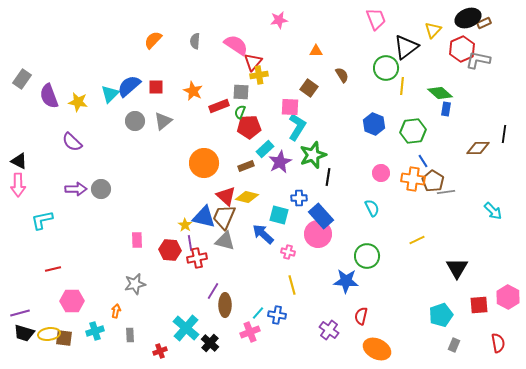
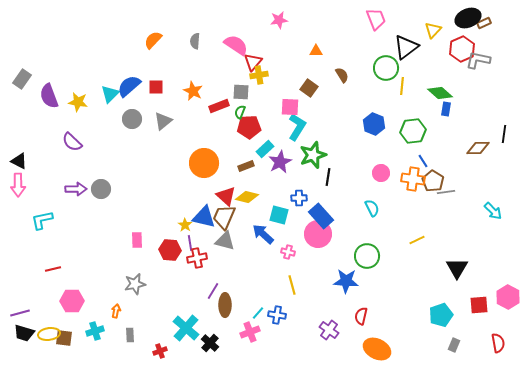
gray circle at (135, 121): moved 3 px left, 2 px up
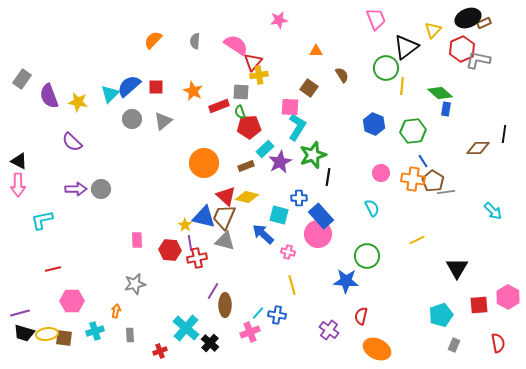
green semicircle at (240, 112): rotated 40 degrees counterclockwise
yellow ellipse at (49, 334): moved 2 px left
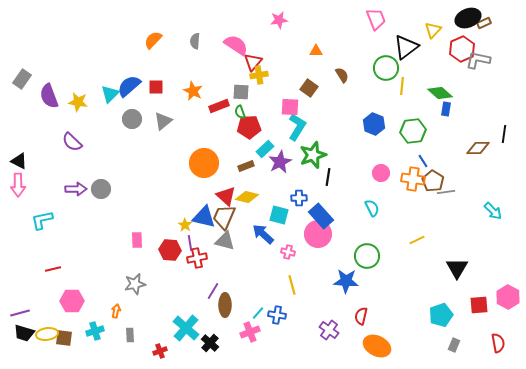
orange ellipse at (377, 349): moved 3 px up
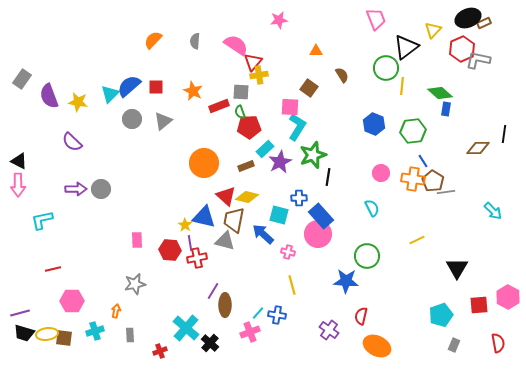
brown trapezoid at (224, 217): moved 10 px right, 3 px down; rotated 12 degrees counterclockwise
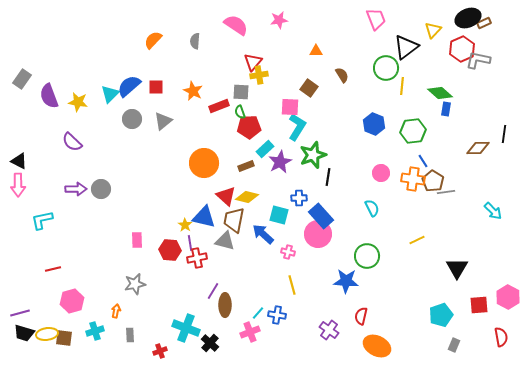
pink semicircle at (236, 45): moved 20 px up
pink hexagon at (72, 301): rotated 15 degrees counterclockwise
cyan cross at (186, 328): rotated 20 degrees counterclockwise
red semicircle at (498, 343): moved 3 px right, 6 px up
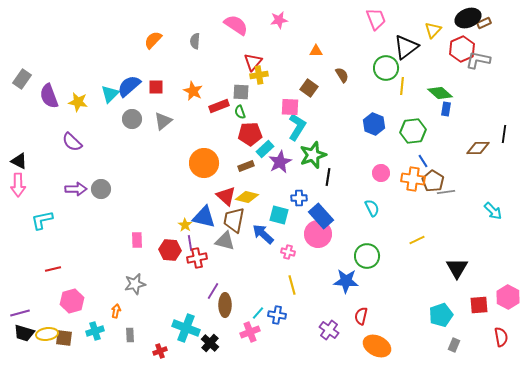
red pentagon at (249, 127): moved 1 px right, 7 px down
